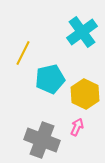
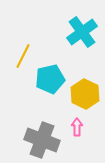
yellow line: moved 3 px down
pink arrow: rotated 24 degrees counterclockwise
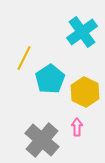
yellow line: moved 1 px right, 2 px down
cyan pentagon: rotated 20 degrees counterclockwise
yellow hexagon: moved 2 px up
gray cross: rotated 20 degrees clockwise
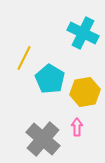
cyan cross: moved 1 px right, 1 px down; rotated 28 degrees counterclockwise
cyan pentagon: rotated 8 degrees counterclockwise
yellow hexagon: rotated 24 degrees clockwise
gray cross: moved 1 px right, 1 px up
